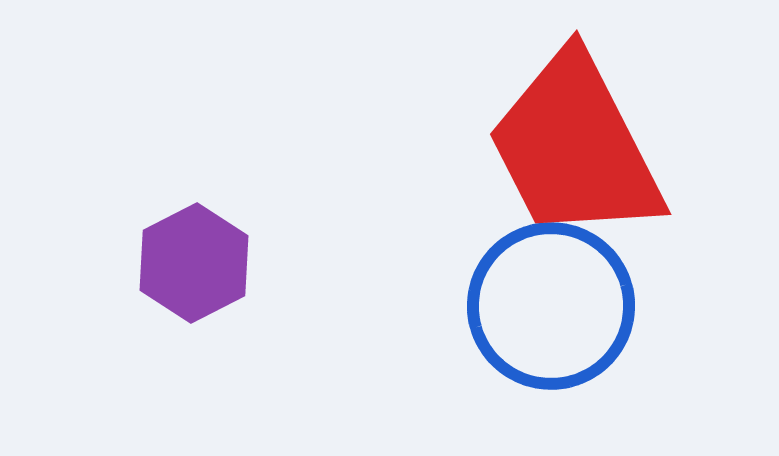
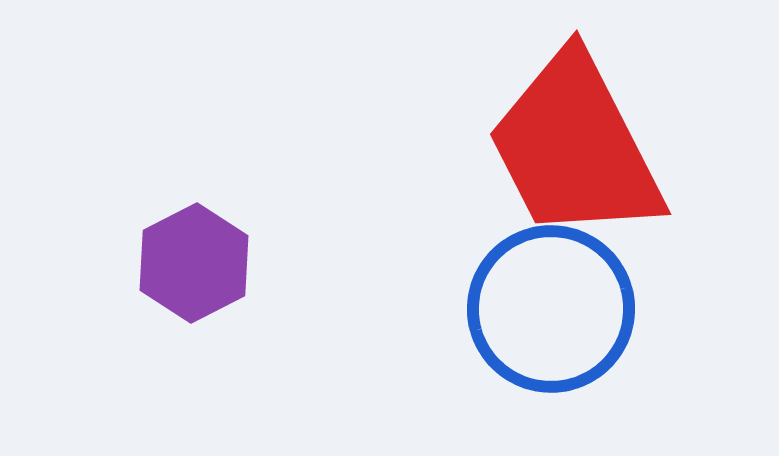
blue circle: moved 3 px down
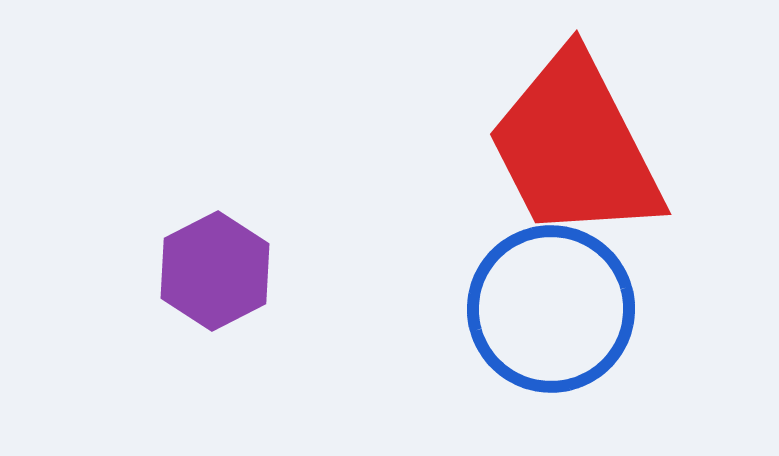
purple hexagon: moved 21 px right, 8 px down
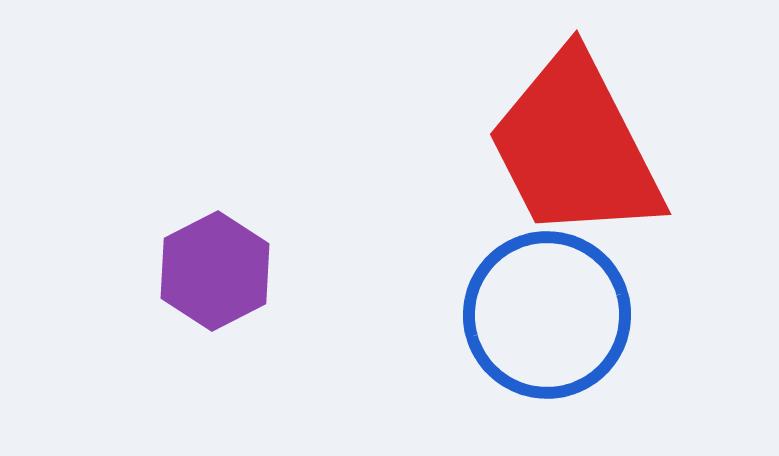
blue circle: moved 4 px left, 6 px down
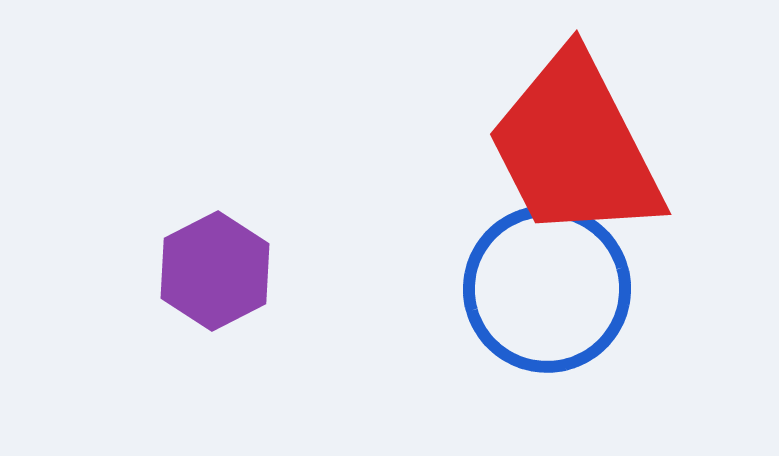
blue circle: moved 26 px up
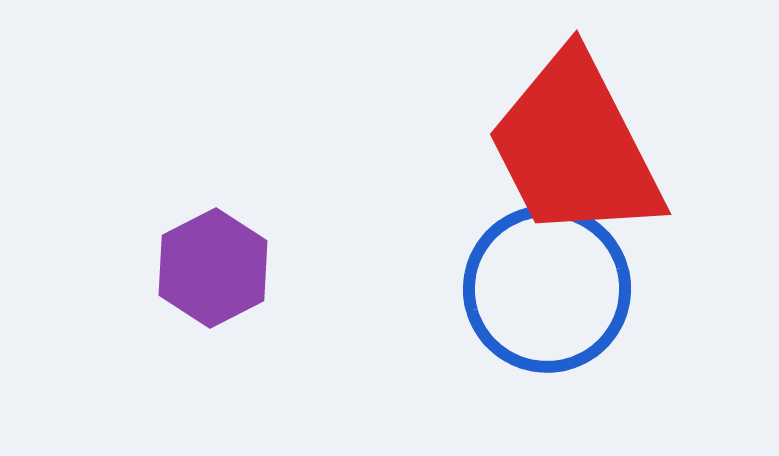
purple hexagon: moved 2 px left, 3 px up
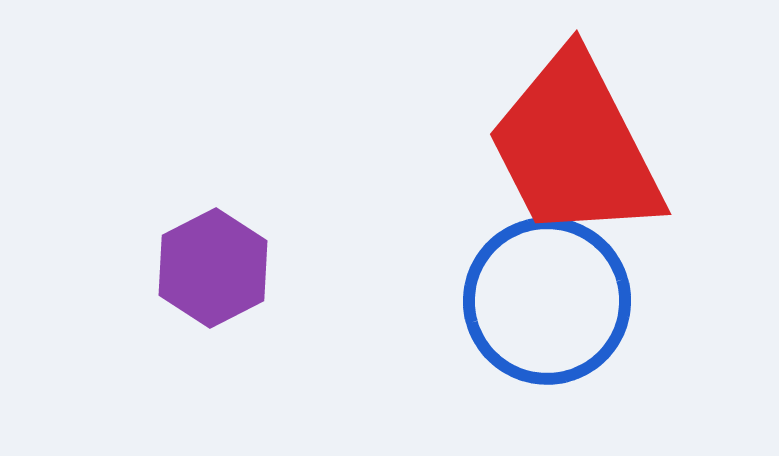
blue circle: moved 12 px down
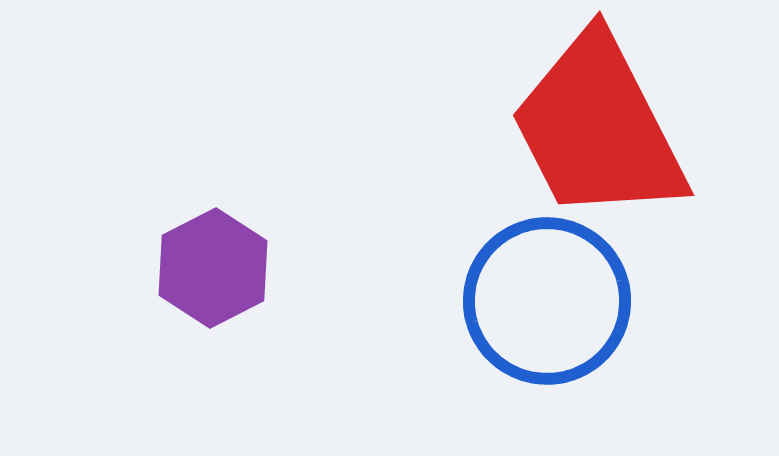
red trapezoid: moved 23 px right, 19 px up
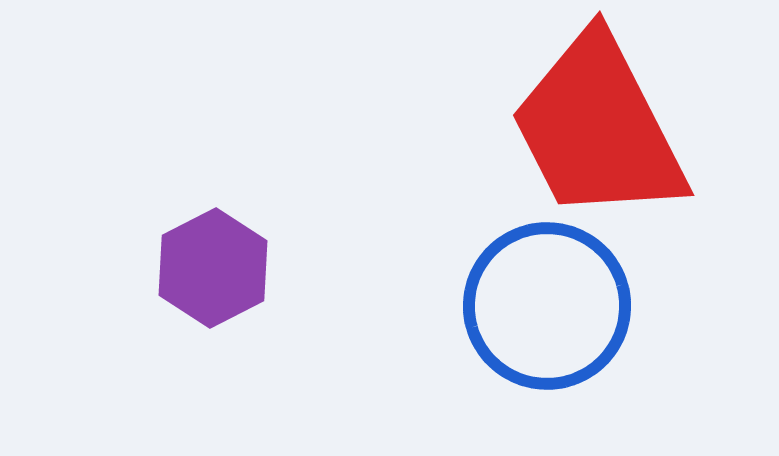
blue circle: moved 5 px down
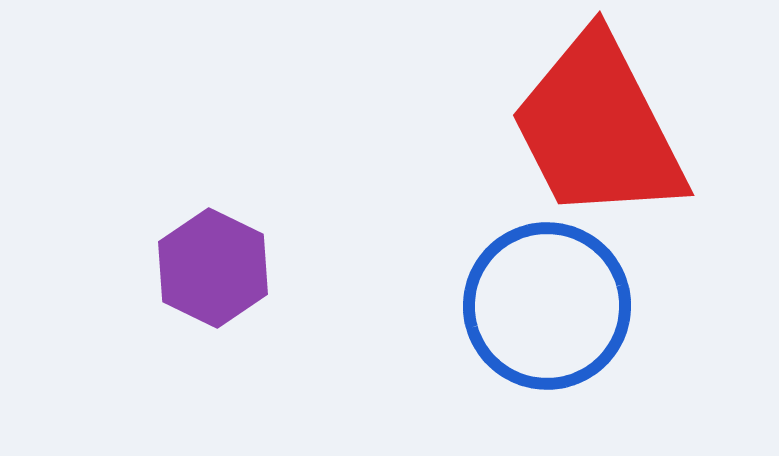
purple hexagon: rotated 7 degrees counterclockwise
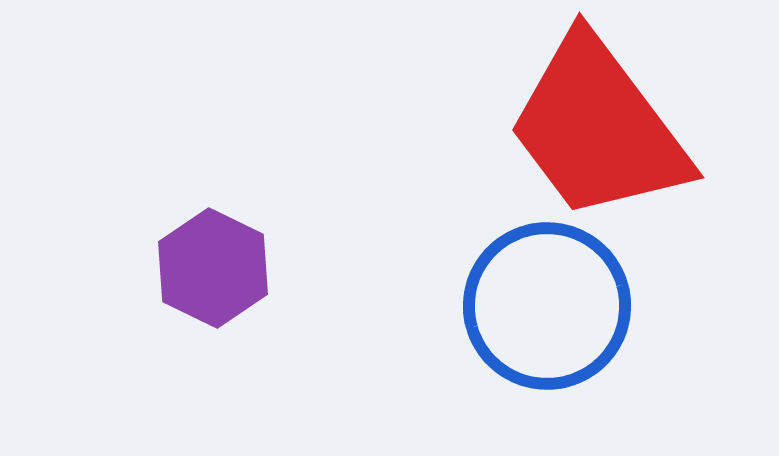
red trapezoid: rotated 10 degrees counterclockwise
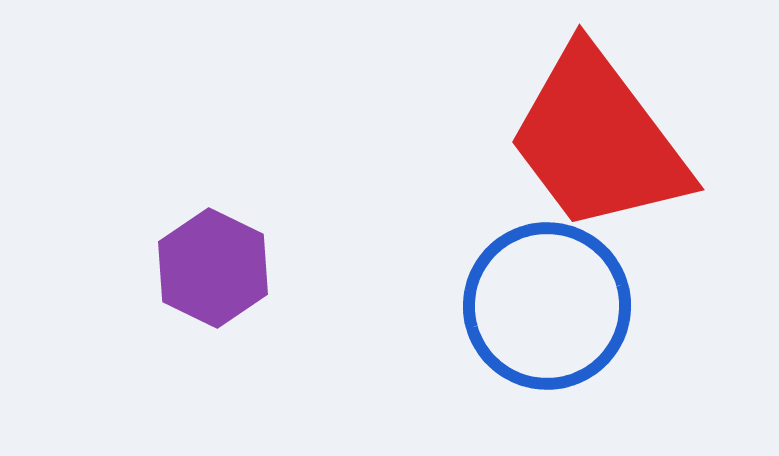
red trapezoid: moved 12 px down
